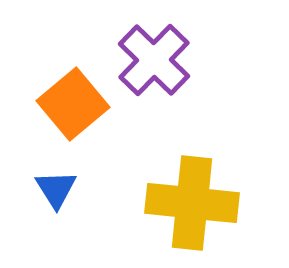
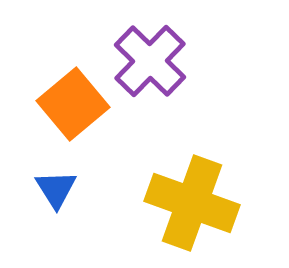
purple cross: moved 4 px left, 1 px down
yellow cross: rotated 14 degrees clockwise
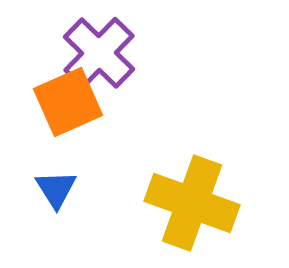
purple cross: moved 51 px left, 8 px up
orange square: moved 5 px left, 2 px up; rotated 16 degrees clockwise
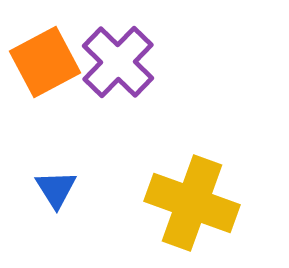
purple cross: moved 19 px right, 9 px down
orange square: moved 23 px left, 40 px up; rotated 4 degrees counterclockwise
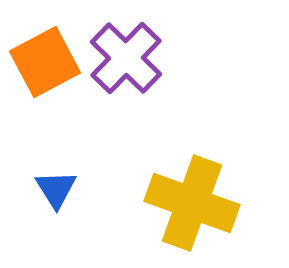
purple cross: moved 8 px right, 4 px up
